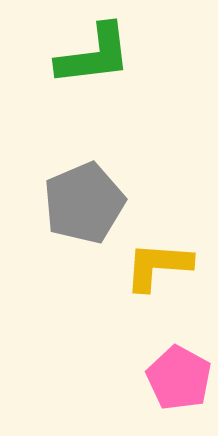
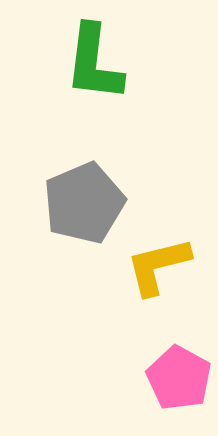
green L-shape: moved 8 px down; rotated 104 degrees clockwise
yellow L-shape: rotated 18 degrees counterclockwise
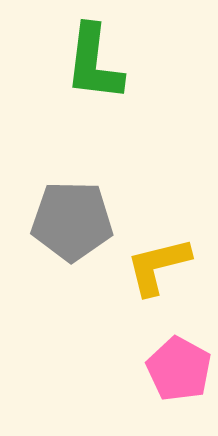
gray pentagon: moved 12 px left, 18 px down; rotated 24 degrees clockwise
pink pentagon: moved 9 px up
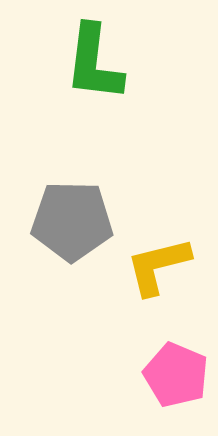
pink pentagon: moved 3 px left, 6 px down; rotated 6 degrees counterclockwise
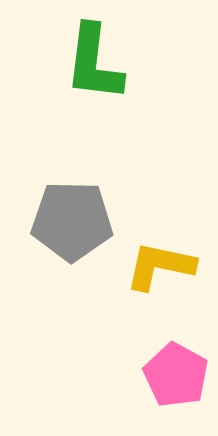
yellow L-shape: moved 2 px right; rotated 26 degrees clockwise
pink pentagon: rotated 6 degrees clockwise
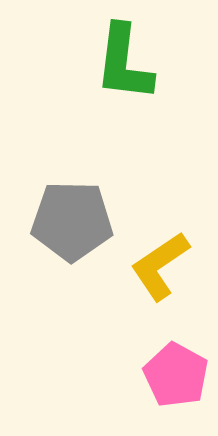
green L-shape: moved 30 px right
yellow L-shape: rotated 46 degrees counterclockwise
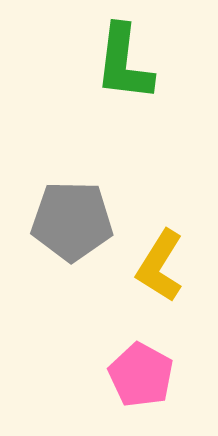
yellow L-shape: rotated 24 degrees counterclockwise
pink pentagon: moved 35 px left
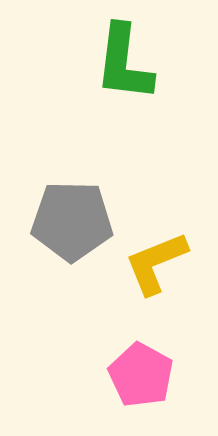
yellow L-shape: moved 4 px left, 3 px up; rotated 36 degrees clockwise
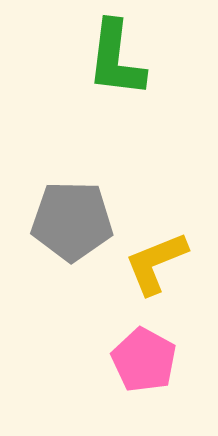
green L-shape: moved 8 px left, 4 px up
pink pentagon: moved 3 px right, 15 px up
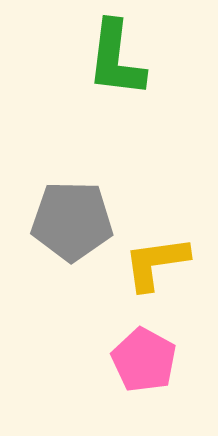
yellow L-shape: rotated 14 degrees clockwise
